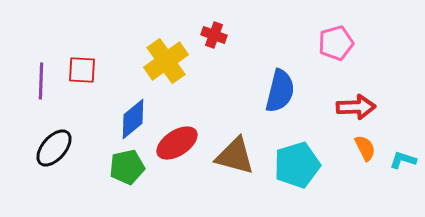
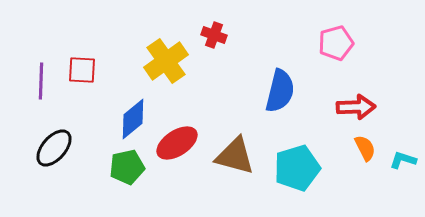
cyan pentagon: moved 3 px down
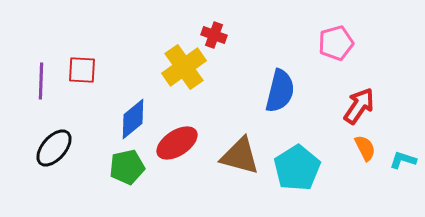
yellow cross: moved 18 px right, 6 px down
red arrow: moved 3 px right, 1 px up; rotated 54 degrees counterclockwise
brown triangle: moved 5 px right
cyan pentagon: rotated 15 degrees counterclockwise
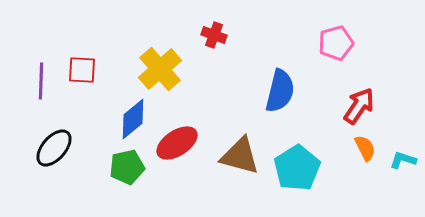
yellow cross: moved 24 px left, 2 px down; rotated 6 degrees counterclockwise
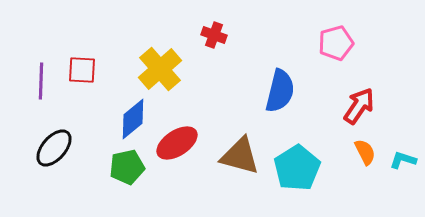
orange semicircle: moved 4 px down
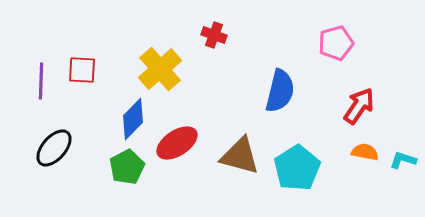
blue diamond: rotated 6 degrees counterclockwise
orange semicircle: rotated 52 degrees counterclockwise
green pentagon: rotated 16 degrees counterclockwise
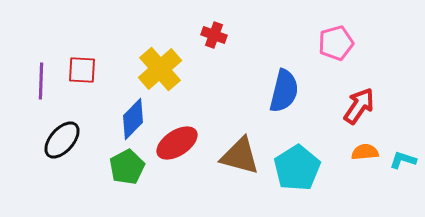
blue semicircle: moved 4 px right
black ellipse: moved 8 px right, 8 px up
orange semicircle: rotated 16 degrees counterclockwise
